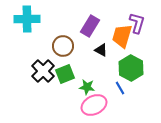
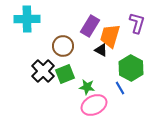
orange trapezoid: moved 12 px left
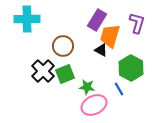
purple rectangle: moved 7 px right, 6 px up
blue line: moved 1 px left, 1 px down
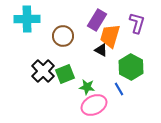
brown circle: moved 10 px up
green hexagon: moved 1 px up
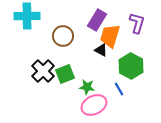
cyan cross: moved 3 px up
green hexagon: moved 1 px up
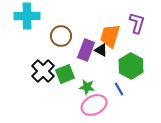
purple rectangle: moved 11 px left, 30 px down; rotated 10 degrees counterclockwise
brown circle: moved 2 px left
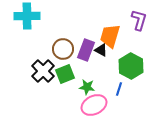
purple L-shape: moved 2 px right, 3 px up
brown circle: moved 2 px right, 13 px down
blue line: rotated 48 degrees clockwise
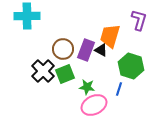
green hexagon: rotated 10 degrees counterclockwise
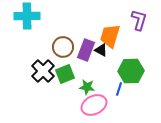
brown circle: moved 2 px up
green hexagon: moved 5 px down; rotated 20 degrees counterclockwise
